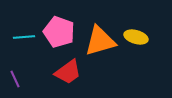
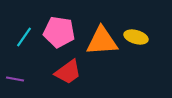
pink pentagon: rotated 12 degrees counterclockwise
cyan line: rotated 50 degrees counterclockwise
orange triangle: moved 2 px right; rotated 12 degrees clockwise
purple line: rotated 54 degrees counterclockwise
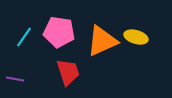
orange triangle: rotated 20 degrees counterclockwise
red trapezoid: rotated 72 degrees counterclockwise
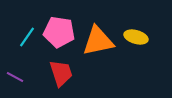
cyan line: moved 3 px right
orange triangle: moved 4 px left; rotated 12 degrees clockwise
red trapezoid: moved 7 px left, 1 px down
purple line: moved 2 px up; rotated 18 degrees clockwise
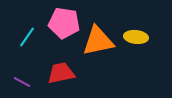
pink pentagon: moved 5 px right, 9 px up
yellow ellipse: rotated 10 degrees counterclockwise
red trapezoid: rotated 84 degrees counterclockwise
purple line: moved 7 px right, 5 px down
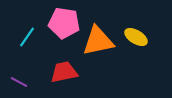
yellow ellipse: rotated 25 degrees clockwise
red trapezoid: moved 3 px right, 1 px up
purple line: moved 3 px left
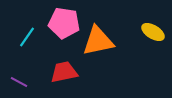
yellow ellipse: moved 17 px right, 5 px up
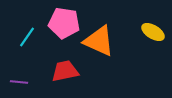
orange triangle: moved 1 px right; rotated 36 degrees clockwise
red trapezoid: moved 1 px right, 1 px up
purple line: rotated 24 degrees counterclockwise
